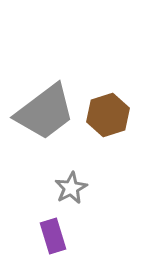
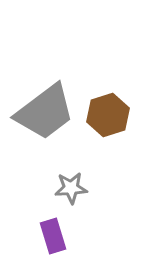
gray star: rotated 24 degrees clockwise
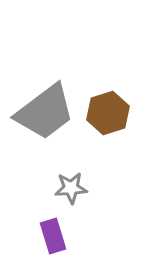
brown hexagon: moved 2 px up
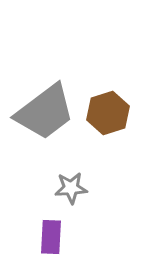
purple rectangle: moved 2 px left, 1 px down; rotated 20 degrees clockwise
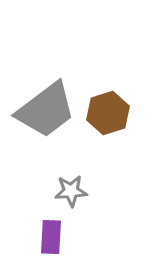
gray trapezoid: moved 1 px right, 2 px up
gray star: moved 3 px down
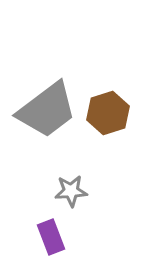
gray trapezoid: moved 1 px right
purple rectangle: rotated 24 degrees counterclockwise
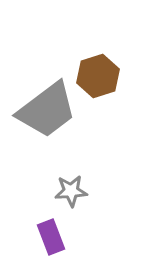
brown hexagon: moved 10 px left, 37 px up
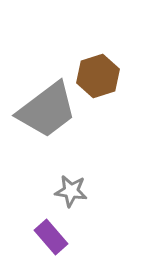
gray star: rotated 12 degrees clockwise
purple rectangle: rotated 20 degrees counterclockwise
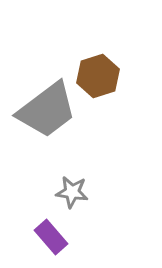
gray star: moved 1 px right, 1 px down
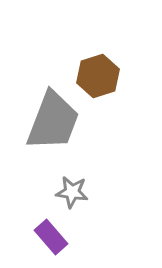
gray trapezoid: moved 6 px right, 11 px down; rotated 32 degrees counterclockwise
